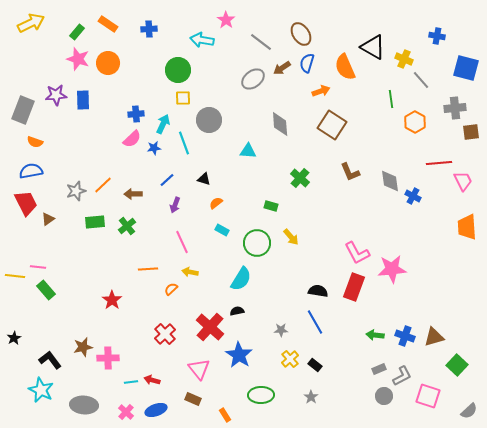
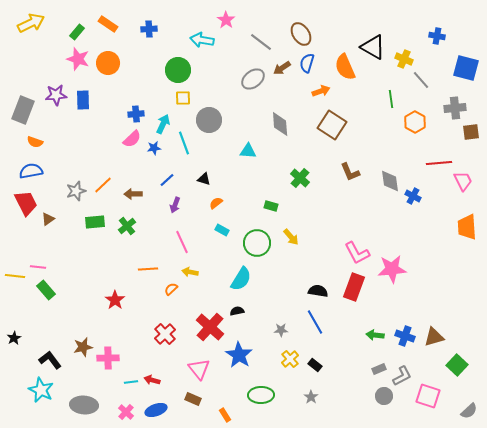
red star at (112, 300): moved 3 px right
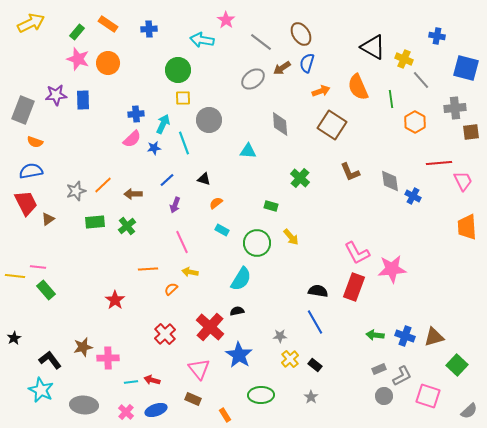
orange semicircle at (345, 67): moved 13 px right, 20 px down
gray star at (281, 330): moved 1 px left, 6 px down
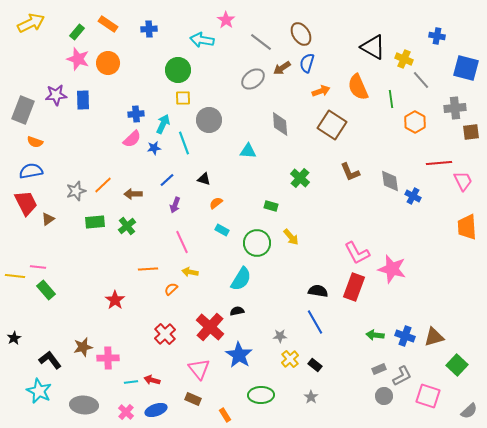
pink star at (392, 269): rotated 20 degrees clockwise
cyan star at (41, 390): moved 2 px left, 1 px down
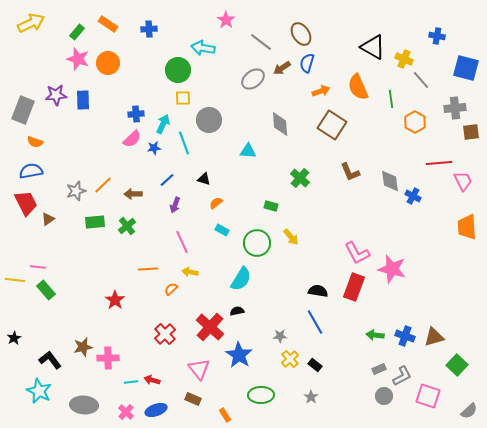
cyan arrow at (202, 40): moved 1 px right, 8 px down
yellow line at (15, 276): moved 4 px down
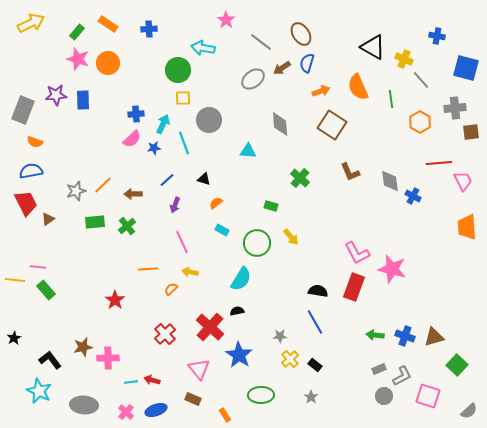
orange hexagon at (415, 122): moved 5 px right
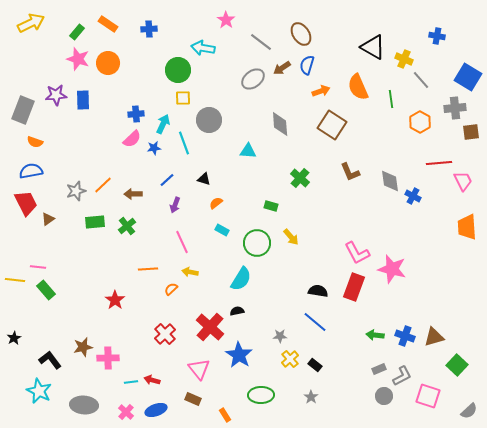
blue semicircle at (307, 63): moved 2 px down
blue square at (466, 68): moved 2 px right, 9 px down; rotated 16 degrees clockwise
blue line at (315, 322): rotated 20 degrees counterclockwise
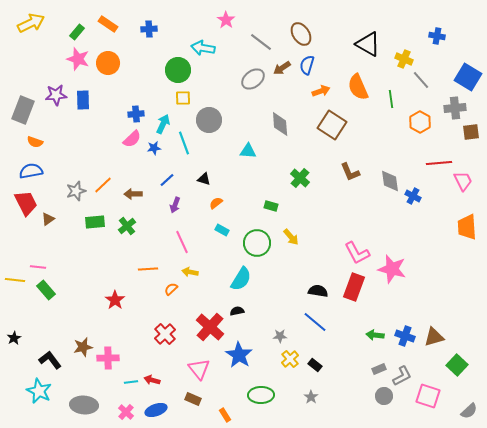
black triangle at (373, 47): moved 5 px left, 3 px up
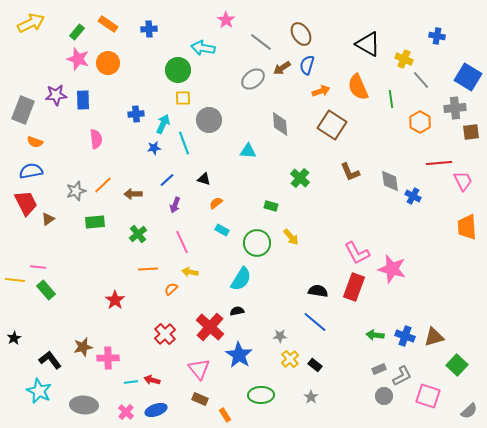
pink semicircle at (132, 139): moved 36 px left; rotated 54 degrees counterclockwise
green cross at (127, 226): moved 11 px right, 8 px down
brown rectangle at (193, 399): moved 7 px right
